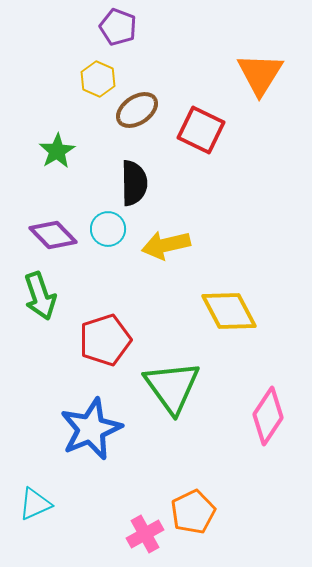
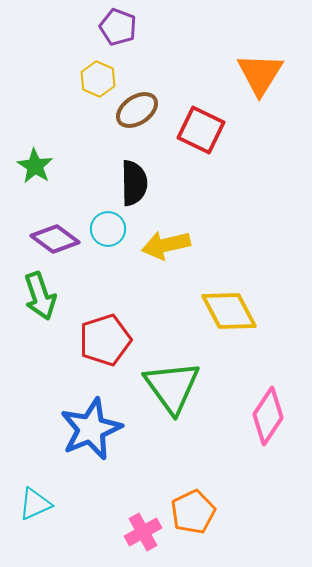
green star: moved 22 px left, 15 px down; rotated 9 degrees counterclockwise
purple diamond: moved 2 px right, 4 px down; rotated 9 degrees counterclockwise
pink cross: moved 2 px left, 2 px up
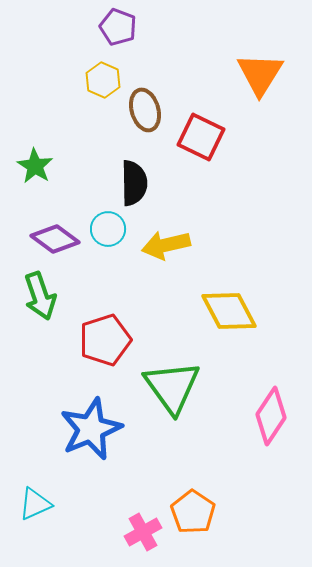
yellow hexagon: moved 5 px right, 1 px down
brown ellipse: moved 8 px right; rotated 72 degrees counterclockwise
red square: moved 7 px down
pink diamond: moved 3 px right
orange pentagon: rotated 12 degrees counterclockwise
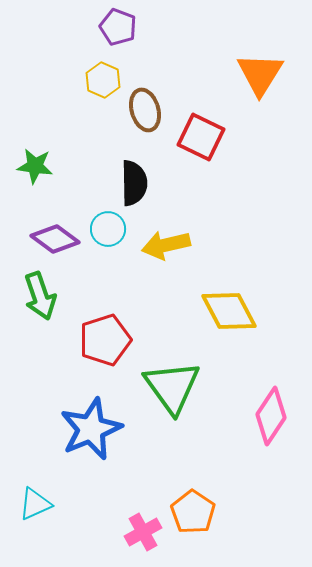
green star: rotated 24 degrees counterclockwise
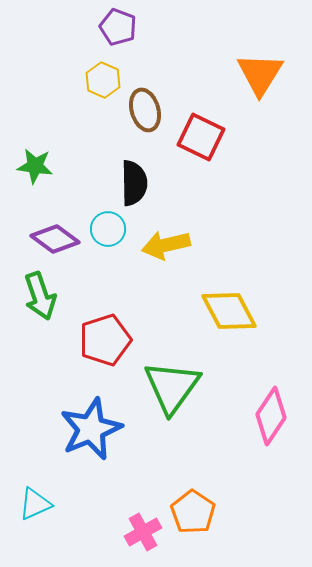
green triangle: rotated 12 degrees clockwise
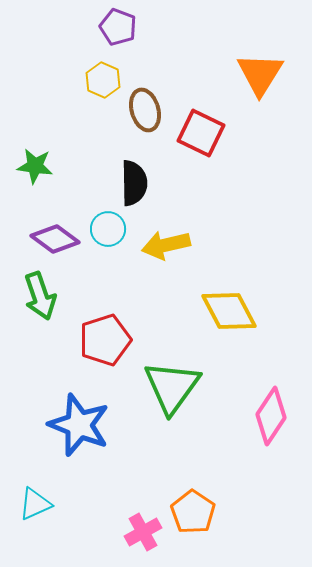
red square: moved 4 px up
blue star: moved 12 px left, 4 px up; rotated 28 degrees counterclockwise
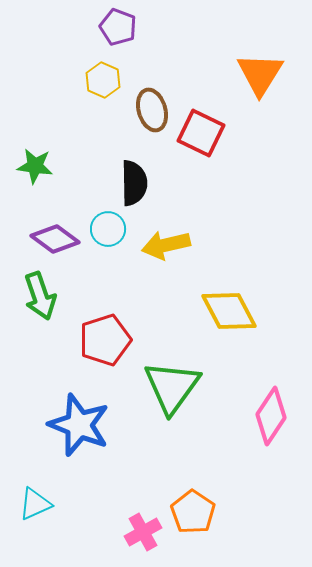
brown ellipse: moved 7 px right
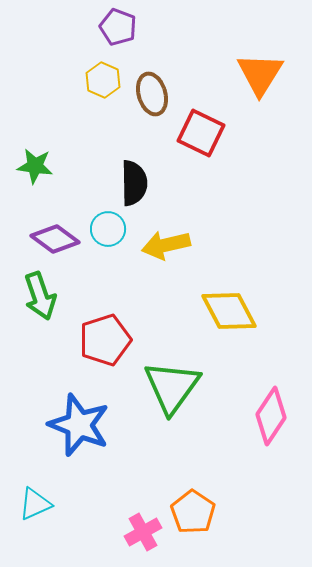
brown ellipse: moved 16 px up
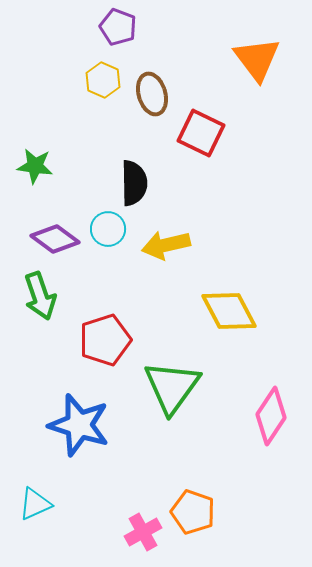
orange triangle: moved 3 px left, 15 px up; rotated 9 degrees counterclockwise
blue star: rotated 4 degrees counterclockwise
orange pentagon: rotated 15 degrees counterclockwise
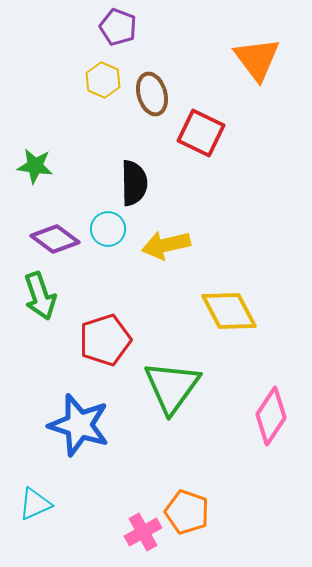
orange pentagon: moved 6 px left
